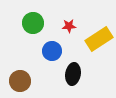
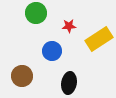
green circle: moved 3 px right, 10 px up
black ellipse: moved 4 px left, 9 px down
brown circle: moved 2 px right, 5 px up
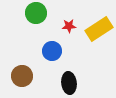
yellow rectangle: moved 10 px up
black ellipse: rotated 15 degrees counterclockwise
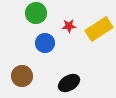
blue circle: moved 7 px left, 8 px up
black ellipse: rotated 65 degrees clockwise
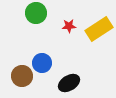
blue circle: moved 3 px left, 20 px down
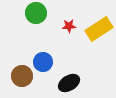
blue circle: moved 1 px right, 1 px up
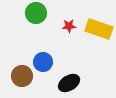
yellow rectangle: rotated 52 degrees clockwise
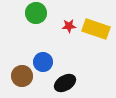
yellow rectangle: moved 3 px left
black ellipse: moved 4 px left
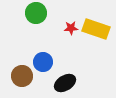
red star: moved 2 px right, 2 px down
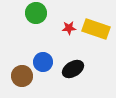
red star: moved 2 px left
black ellipse: moved 8 px right, 14 px up
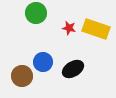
red star: rotated 16 degrees clockwise
